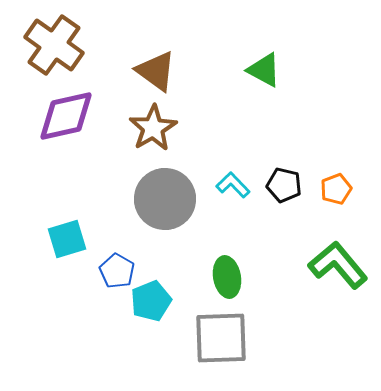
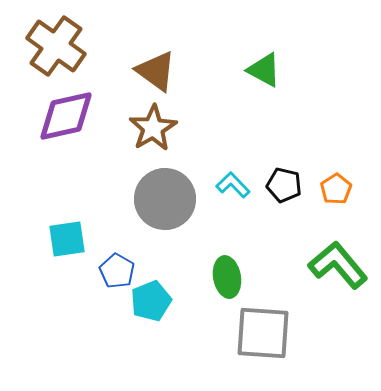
brown cross: moved 2 px right, 1 px down
orange pentagon: rotated 12 degrees counterclockwise
cyan square: rotated 9 degrees clockwise
gray square: moved 42 px right, 5 px up; rotated 6 degrees clockwise
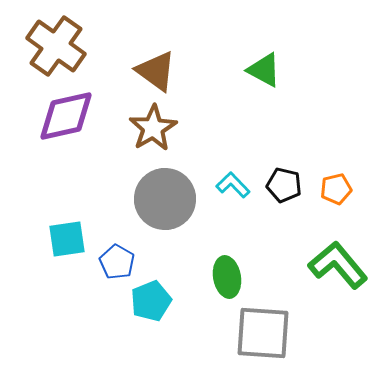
orange pentagon: rotated 20 degrees clockwise
blue pentagon: moved 9 px up
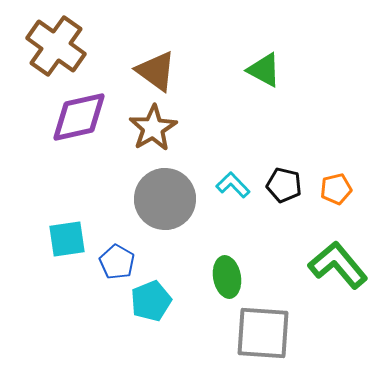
purple diamond: moved 13 px right, 1 px down
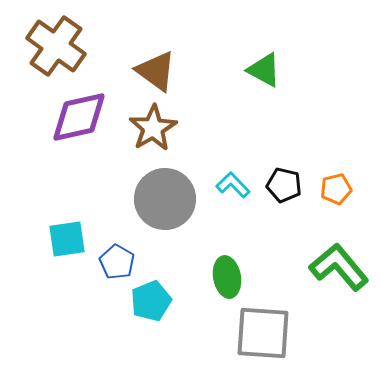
green L-shape: moved 1 px right, 2 px down
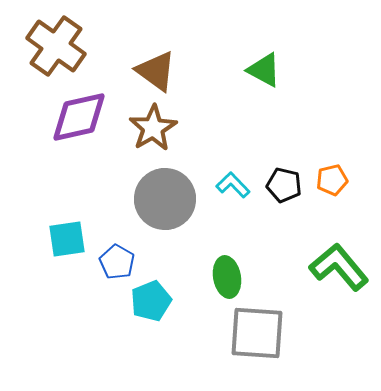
orange pentagon: moved 4 px left, 9 px up
gray square: moved 6 px left
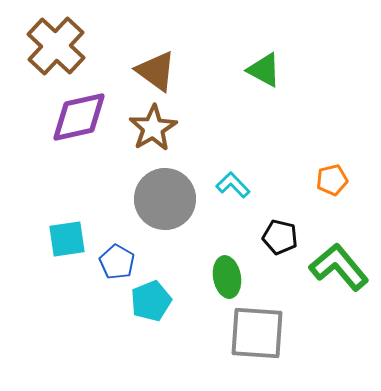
brown cross: rotated 8 degrees clockwise
black pentagon: moved 4 px left, 52 px down
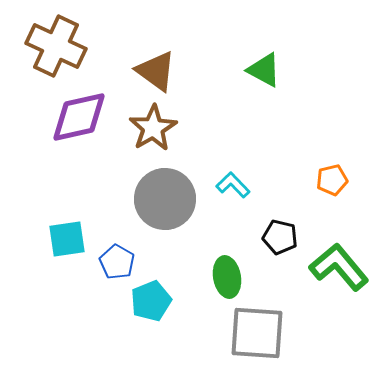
brown cross: rotated 18 degrees counterclockwise
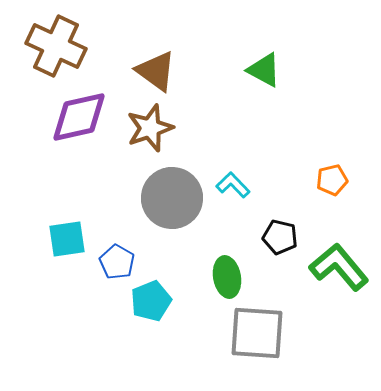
brown star: moved 3 px left; rotated 12 degrees clockwise
gray circle: moved 7 px right, 1 px up
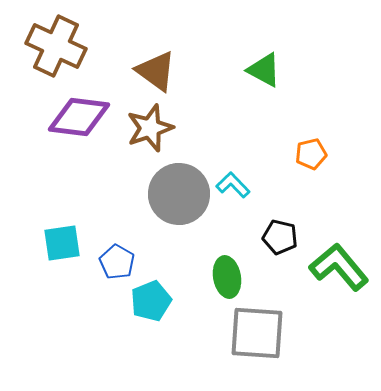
purple diamond: rotated 20 degrees clockwise
orange pentagon: moved 21 px left, 26 px up
gray circle: moved 7 px right, 4 px up
cyan square: moved 5 px left, 4 px down
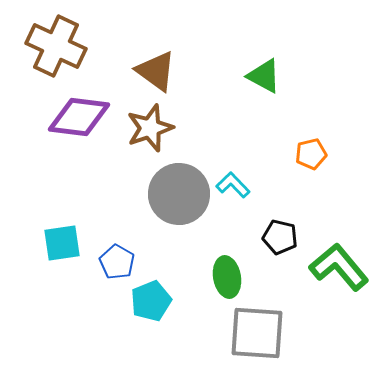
green triangle: moved 6 px down
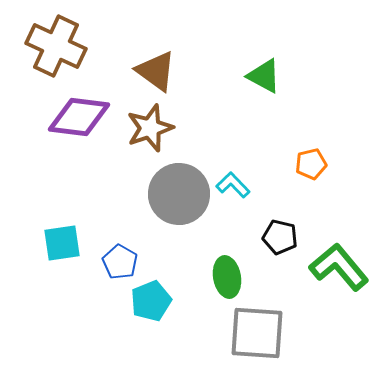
orange pentagon: moved 10 px down
blue pentagon: moved 3 px right
